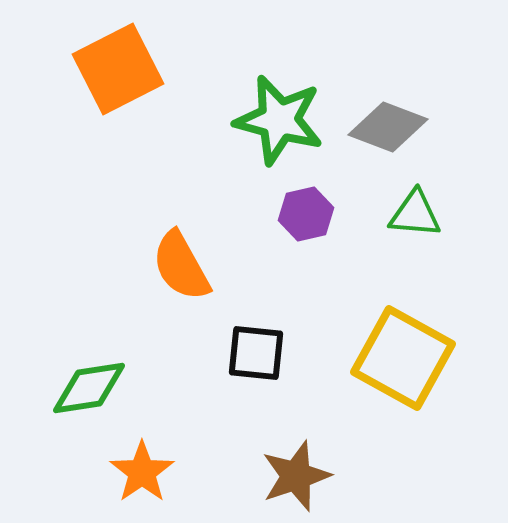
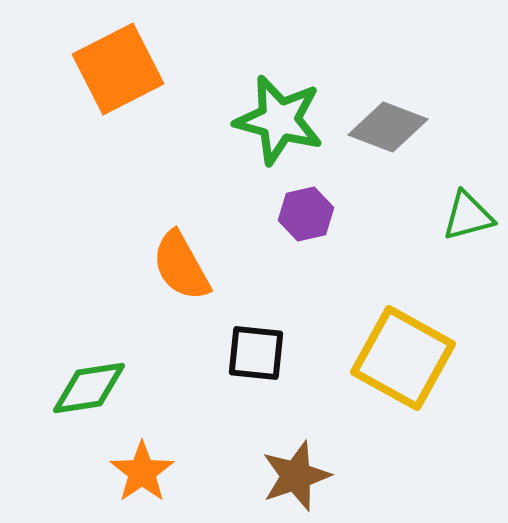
green triangle: moved 53 px right, 2 px down; rotated 20 degrees counterclockwise
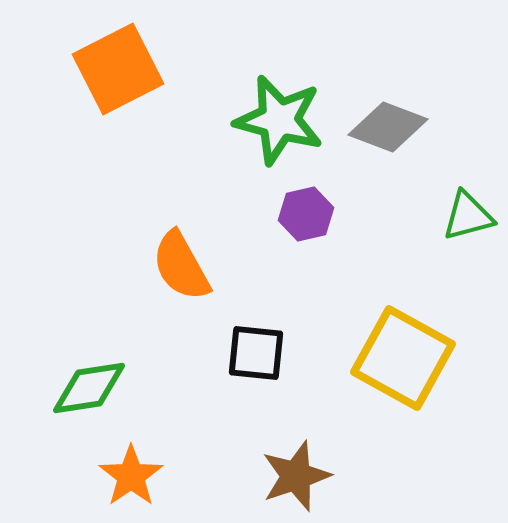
orange star: moved 11 px left, 4 px down
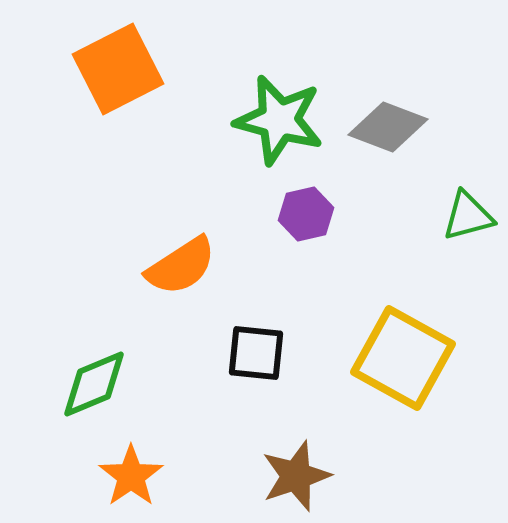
orange semicircle: rotated 94 degrees counterclockwise
green diamond: moved 5 px right, 4 px up; rotated 14 degrees counterclockwise
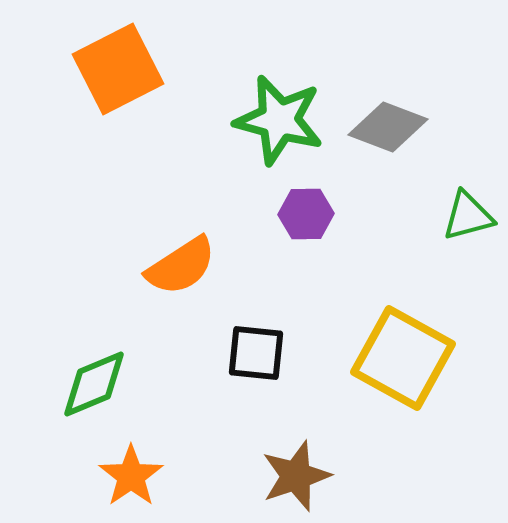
purple hexagon: rotated 12 degrees clockwise
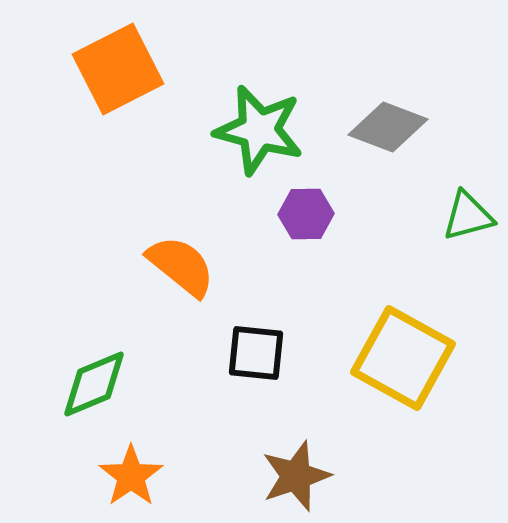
green star: moved 20 px left, 10 px down
orange semicircle: rotated 108 degrees counterclockwise
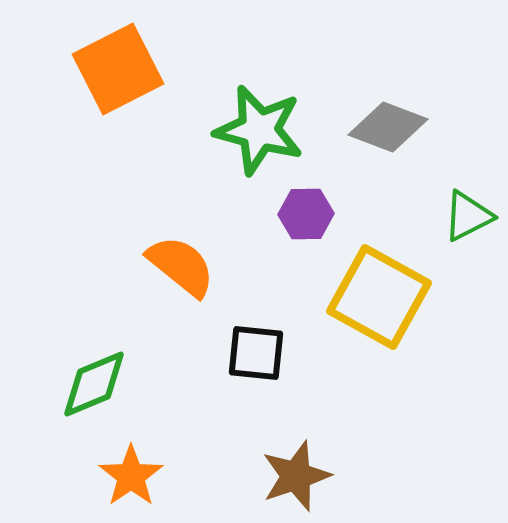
green triangle: rotated 12 degrees counterclockwise
yellow square: moved 24 px left, 61 px up
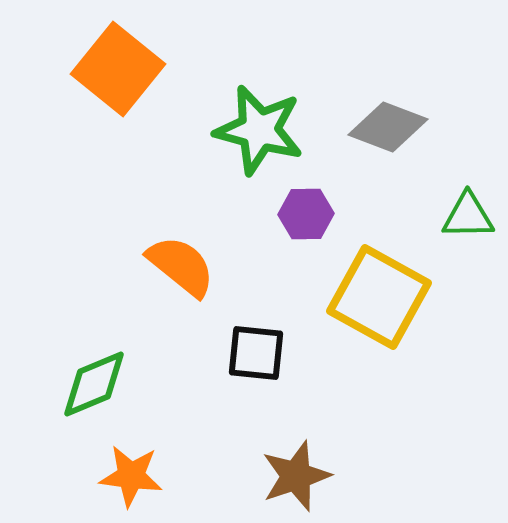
orange square: rotated 24 degrees counterclockwise
green triangle: rotated 26 degrees clockwise
orange star: rotated 30 degrees counterclockwise
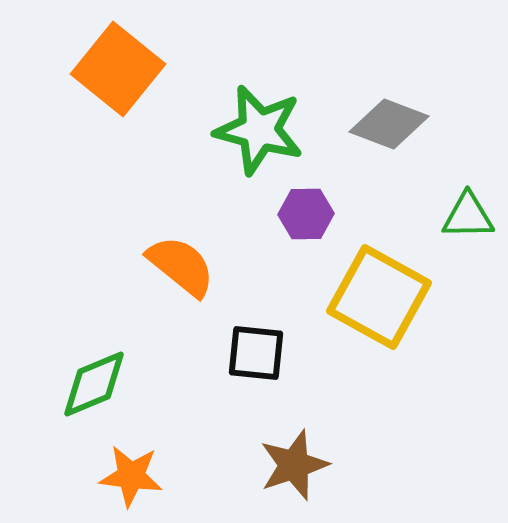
gray diamond: moved 1 px right, 3 px up
brown star: moved 2 px left, 11 px up
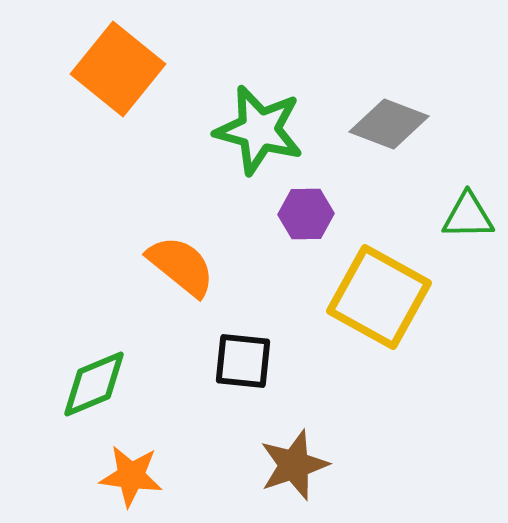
black square: moved 13 px left, 8 px down
